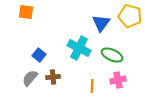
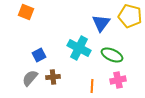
orange square: rotated 14 degrees clockwise
blue square: rotated 24 degrees clockwise
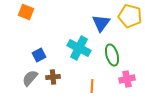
green ellipse: rotated 50 degrees clockwise
pink cross: moved 9 px right, 1 px up
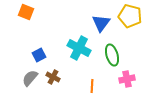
brown cross: rotated 32 degrees clockwise
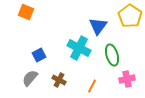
yellow pentagon: rotated 20 degrees clockwise
blue triangle: moved 3 px left, 3 px down
brown cross: moved 6 px right, 3 px down
orange line: rotated 24 degrees clockwise
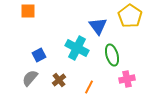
orange square: moved 2 px right, 1 px up; rotated 21 degrees counterclockwise
blue triangle: rotated 12 degrees counterclockwise
cyan cross: moved 2 px left
brown cross: rotated 24 degrees clockwise
orange line: moved 3 px left, 1 px down
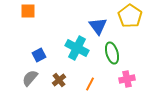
green ellipse: moved 2 px up
orange line: moved 1 px right, 3 px up
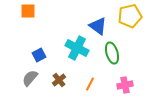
yellow pentagon: rotated 25 degrees clockwise
blue triangle: rotated 18 degrees counterclockwise
pink cross: moved 2 px left, 6 px down
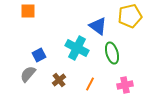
gray semicircle: moved 2 px left, 4 px up
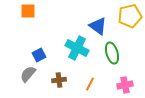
brown cross: rotated 32 degrees clockwise
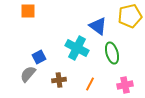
blue square: moved 2 px down
